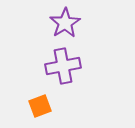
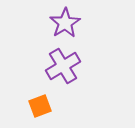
purple cross: rotated 20 degrees counterclockwise
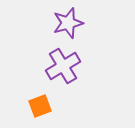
purple star: moved 3 px right; rotated 16 degrees clockwise
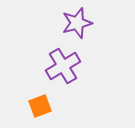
purple star: moved 9 px right
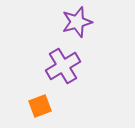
purple star: moved 1 px up
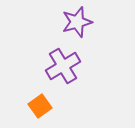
orange square: rotated 15 degrees counterclockwise
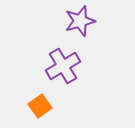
purple star: moved 3 px right, 1 px up
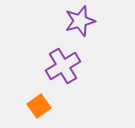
orange square: moved 1 px left
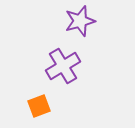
orange square: rotated 15 degrees clockwise
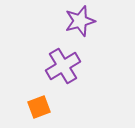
orange square: moved 1 px down
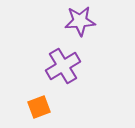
purple star: rotated 12 degrees clockwise
